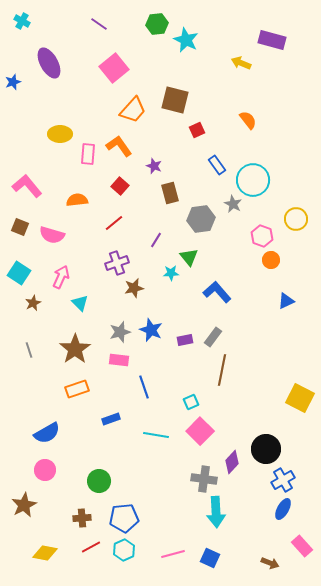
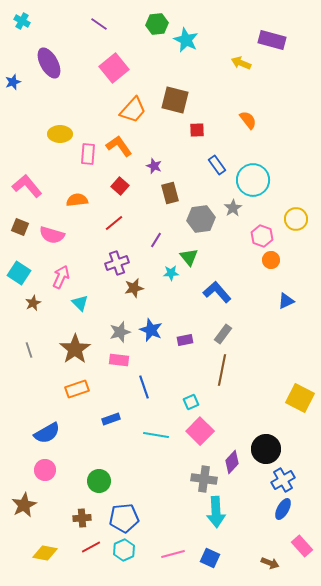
red square at (197, 130): rotated 21 degrees clockwise
gray star at (233, 204): moved 4 px down; rotated 12 degrees clockwise
gray rectangle at (213, 337): moved 10 px right, 3 px up
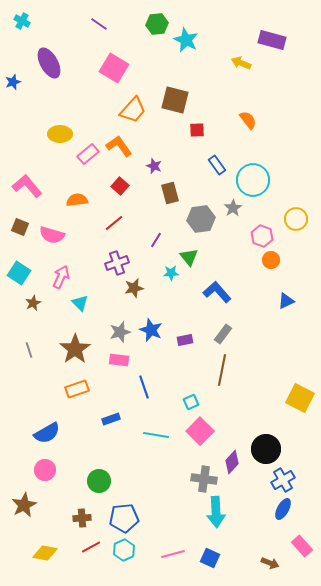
pink square at (114, 68): rotated 20 degrees counterclockwise
pink rectangle at (88, 154): rotated 45 degrees clockwise
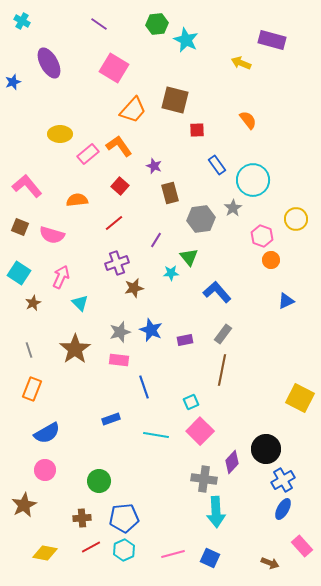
orange rectangle at (77, 389): moved 45 px left; rotated 50 degrees counterclockwise
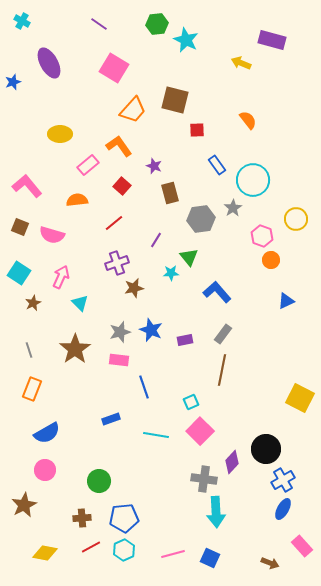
pink rectangle at (88, 154): moved 11 px down
red square at (120, 186): moved 2 px right
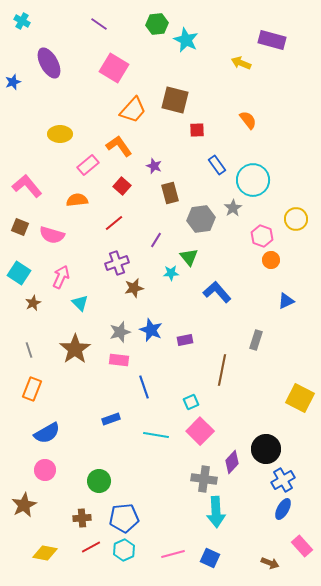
gray rectangle at (223, 334): moved 33 px right, 6 px down; rotated 18 degrees counterclockwise
